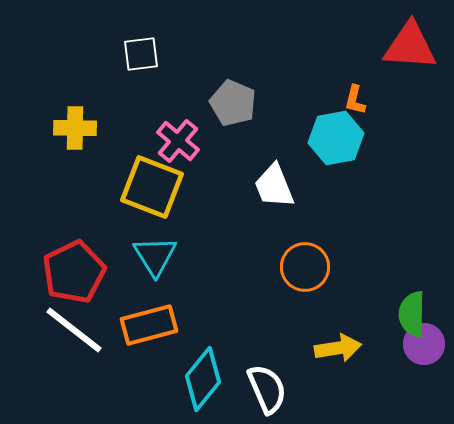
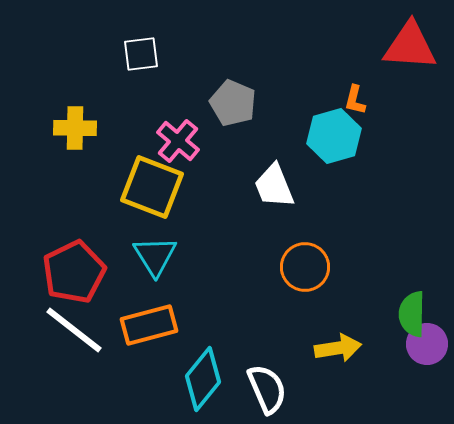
cyan hexagon: moved 2 px left, 2 px up; rotated 6 degrees counterclockwise
purple circle: moved 3 px right
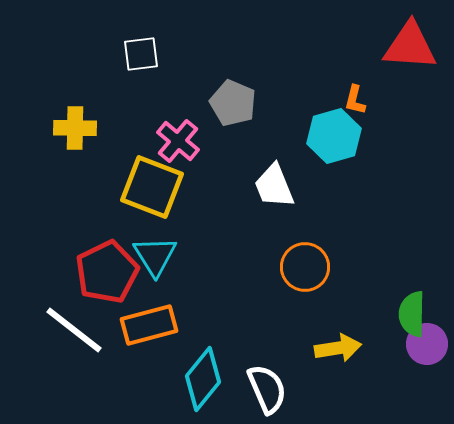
red pentagon: moved 33 px right
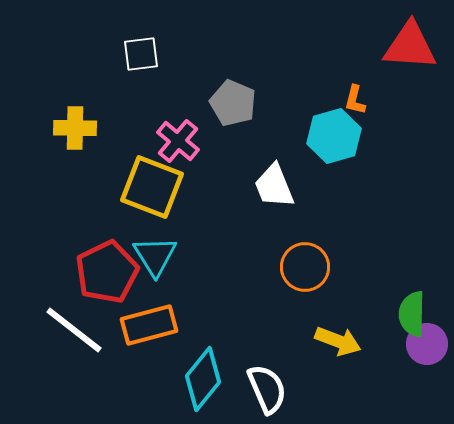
yellow arrow: moved 7 px up; rotated 30 degrees clockwise
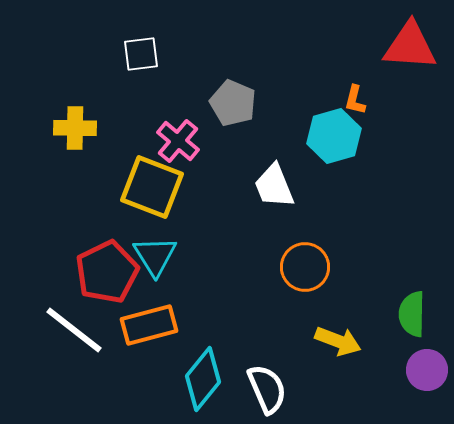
purple circle: moved 26 px down
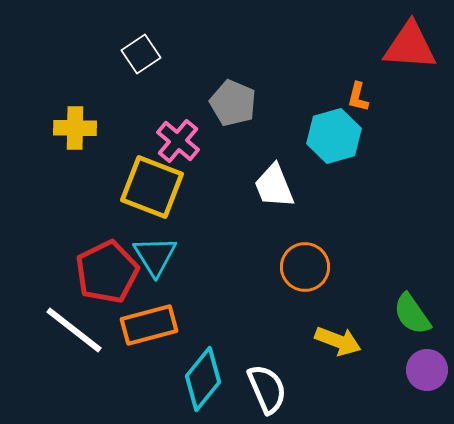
white square: rotated 27 degrees counterclockwise
orange L-shape: moved 3 px right, 3 px up
green semicircle: rotated 36 degrees counterclockwise
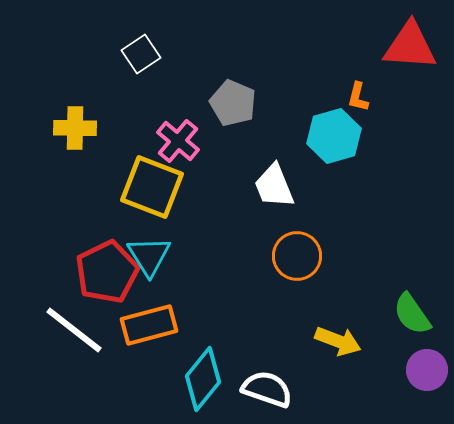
cyan triangle: moved 6 px left
orange circle: moved 8 px left, 11 px up
white semicircle: rotated 48 degrees counterclockwise
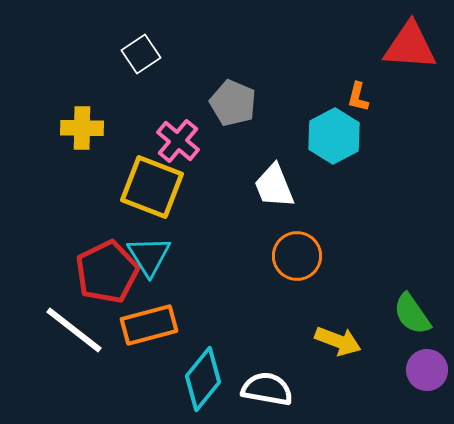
yellow cross: moved 7 px right
cyan hexagon: rotated 12 degrees counterclockwise
white semicircle: rotated 9 degrees counterclockwise
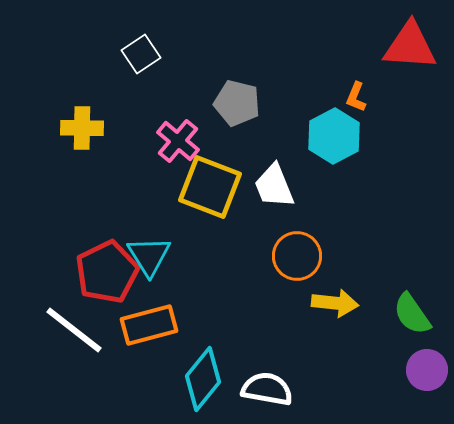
orange L-shape: moved 2 px left; rotated 8 degrees clockwise
gray pentagon: moved 4 px right; rotated 9 degrees counterclockwise
yellow square: moved 58 px right
yellow arrow: moved 3 px left, 38 px up; rotated 15 degrees counterclockwise
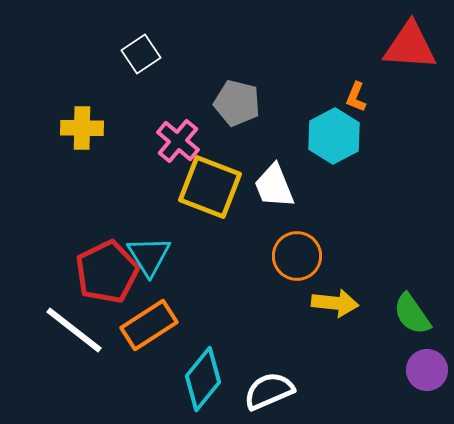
orange rectangle: rotated 18 degrees counterclockwise
white semicircle: moved 2 px right, 2 px down; rotated 33 degrees counterclockwise
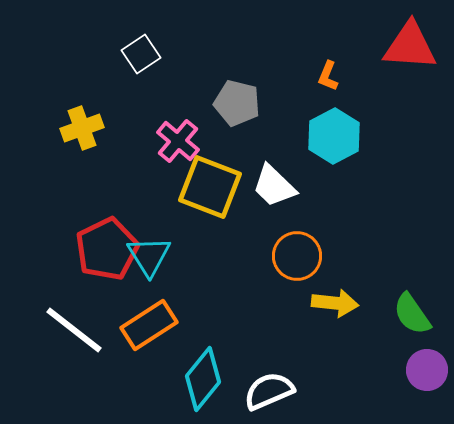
orange L-shape: moved 28 px left, 21 px up
yellow cross: rotated 21 degrees counterclockwise
white trapezoid: rotated 24 degrees counterclockwise
red pentagon: moved 23 px up
